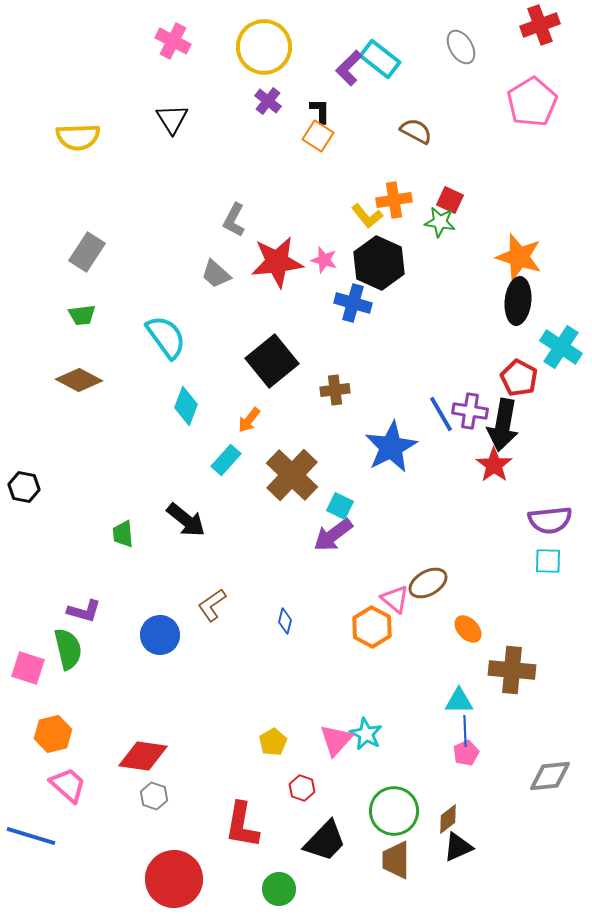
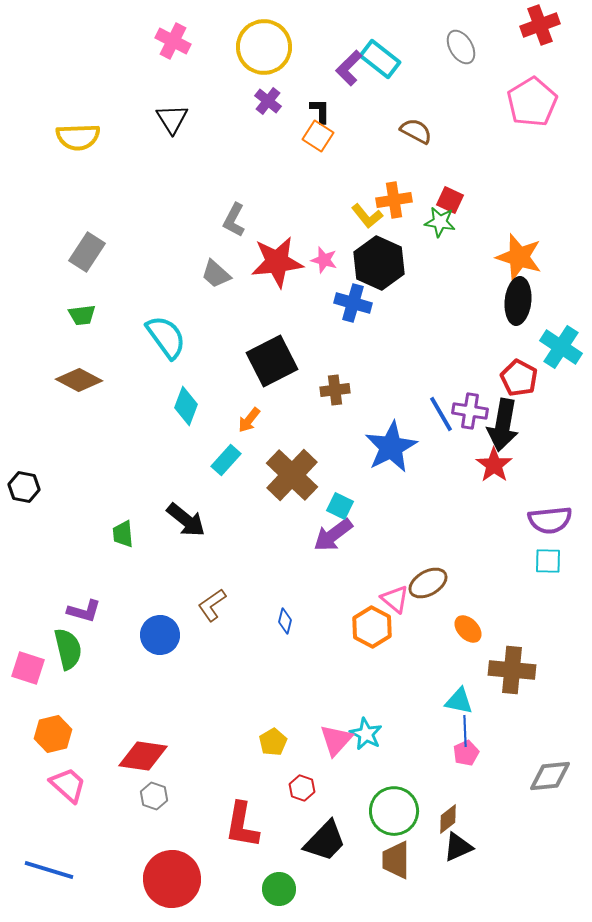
black square at (272, 361): rotated 12 degrees clockwise
cyan triangle at (459, 701): rotated 12 degrees clockwise
blue line at (31, 836): moved 18 px right, 34 px down
red circle at (174, 879): moved 2 px left
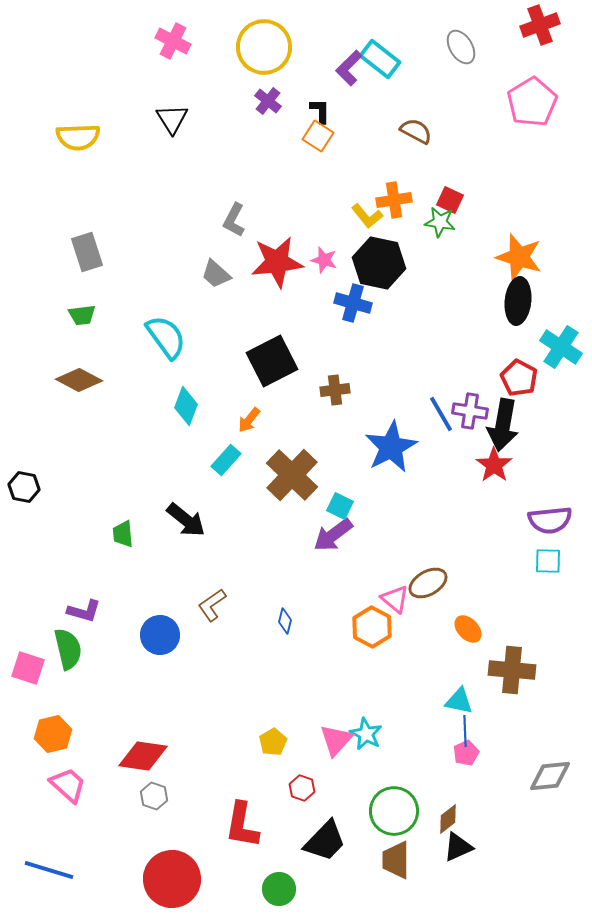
gray rectangle at (87, 252): rotated 51 degrees counterclockwise
black hexagon at (379, 263): rotated 12 degrees counterclockwise
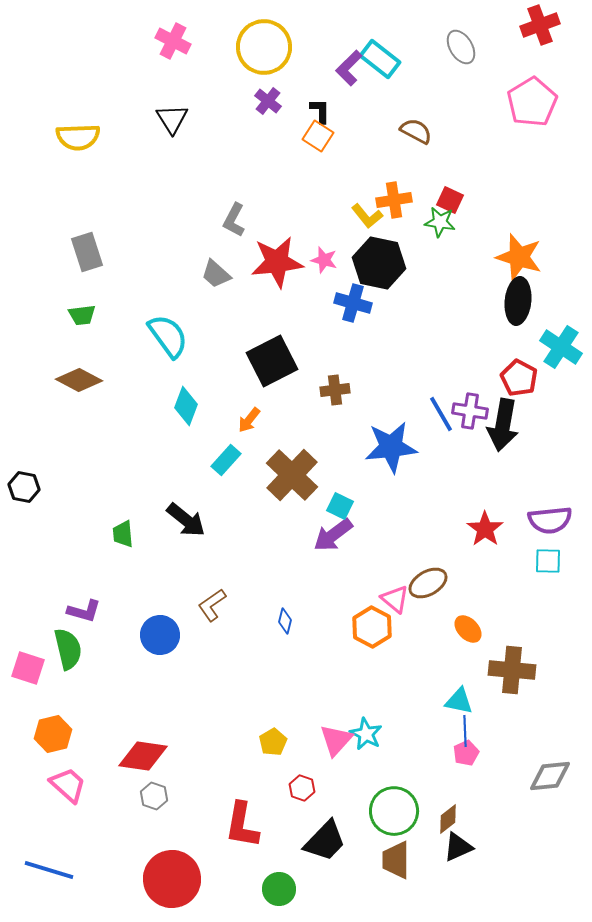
cyan semicircle at (166, 337): moved 2 px right, 1 px up
blue star at (391, 447): rotated 22 degrees clockwise
red star at (494, 465): moved 9 px left, 64 px down
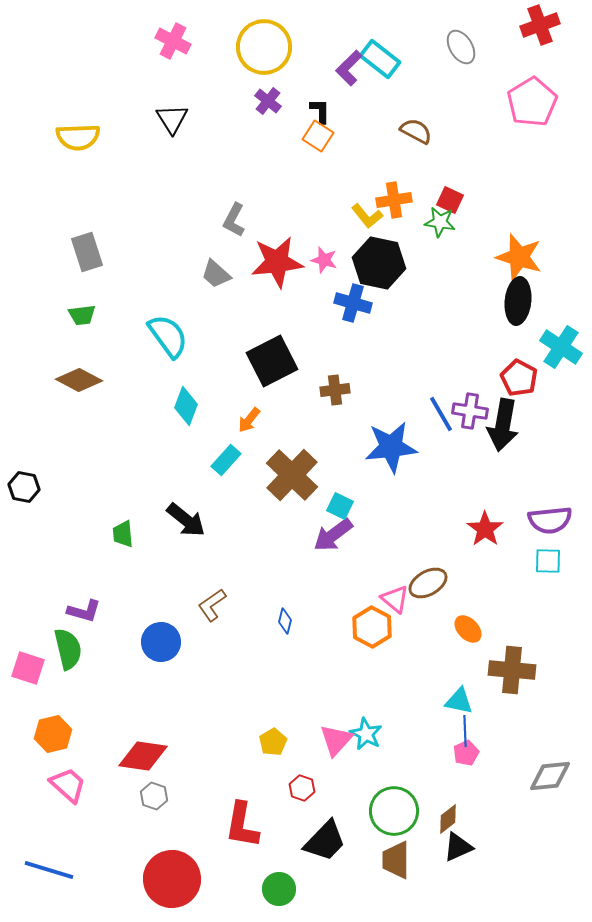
blue circle at (160, 635): moved 1 px right, 7 px down
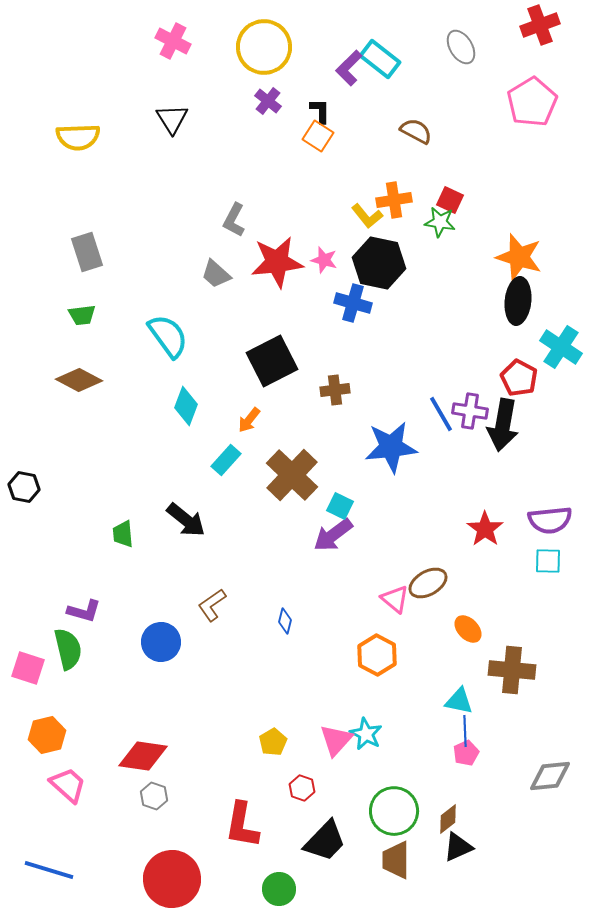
orange hexagon at (372, 627): moved 5 px right, 28 px down
orange hexagon at (53, 734): moved 6 px left, 1 px down
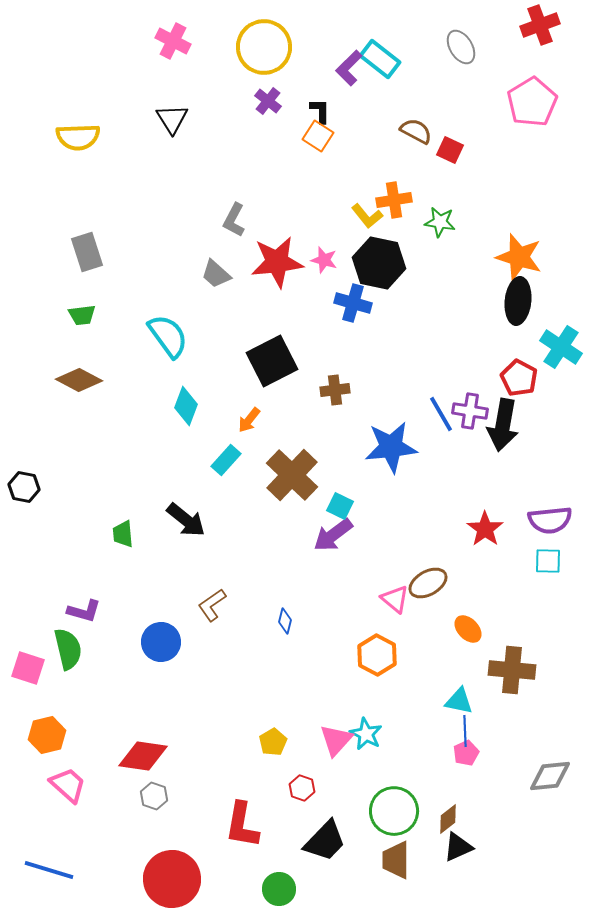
red square at (450, 200): moved 50 px up
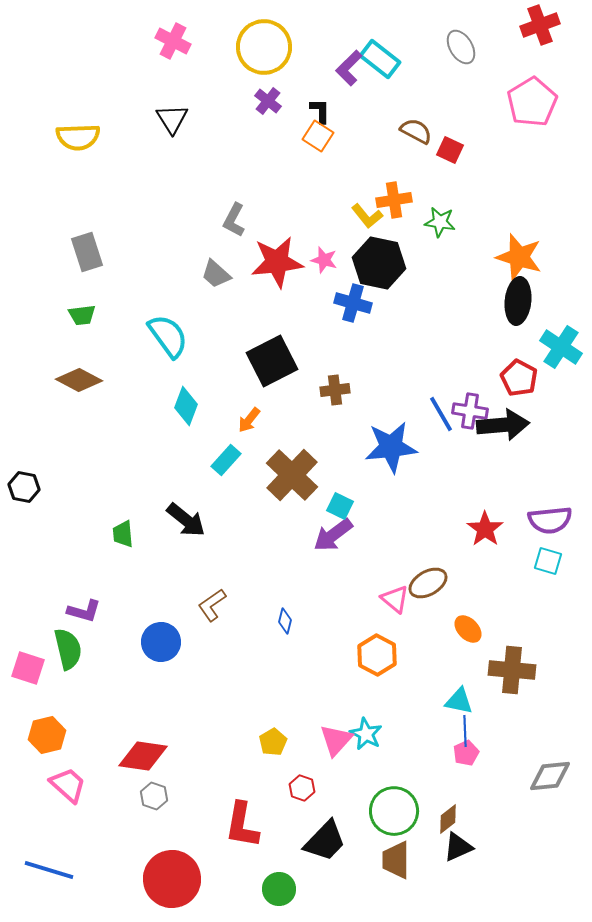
black arrow at (503, 425): rotated 105 degrees counterclockwise
cyan square at (548, 561): rotated 16 degrees clockwise
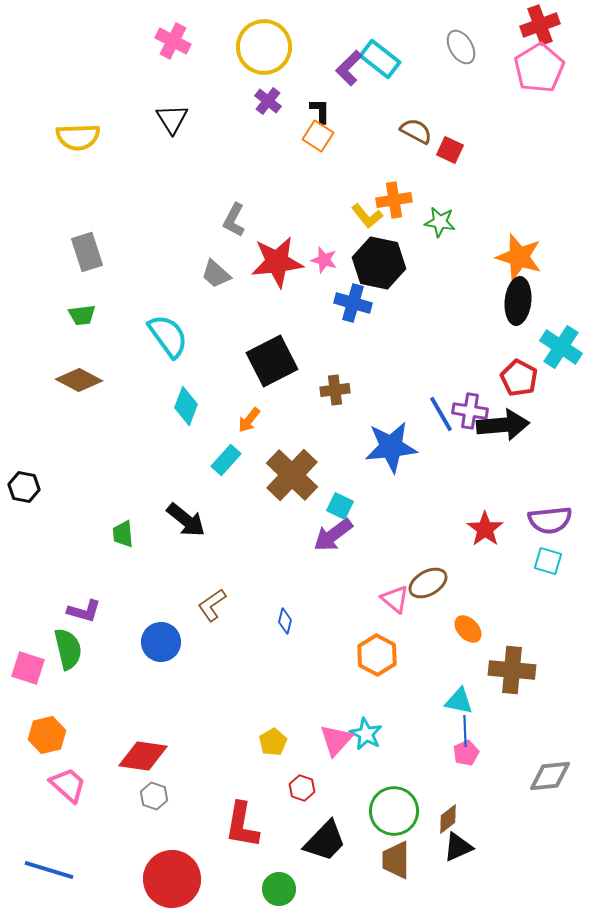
pink pentagon at (532, 102): moved 7 px right, 34 px up
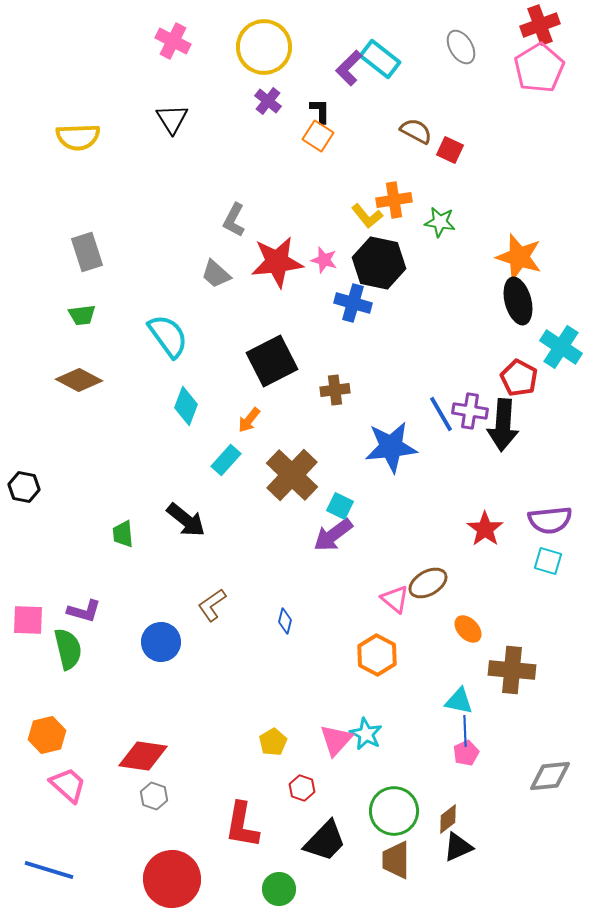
black ellipse at (518, 301): rotated 21 degrees counterclockwise
black arrow at (503, 425): rotated 99 degrees clockwise
pink square at (28, 668): moved 48 px up; rotated 16 degrees counterclockwise
